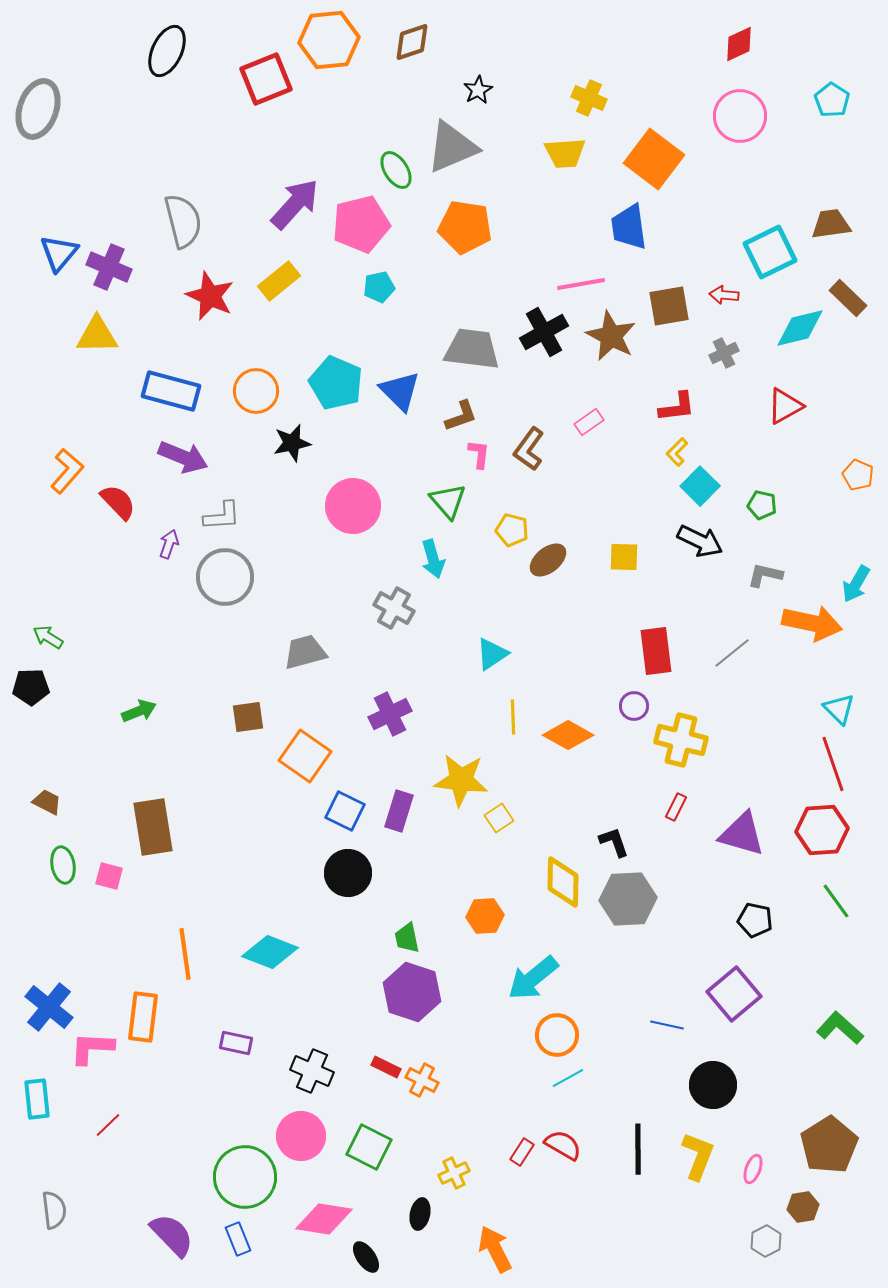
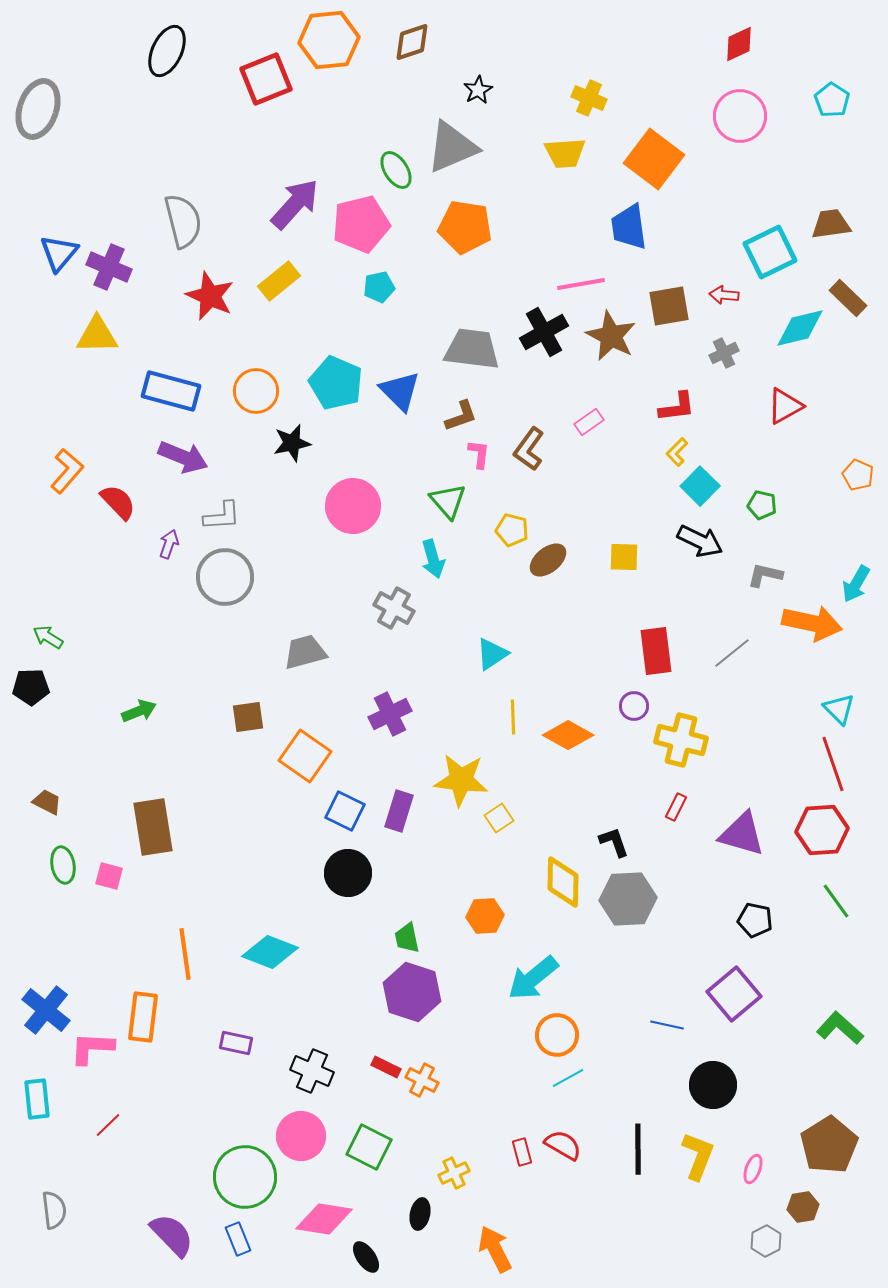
blue cross at (49, 1007): moved 3 px left, 3 px down
red rectangle at (522, 1152): rotated 48 degrees counterclockwise
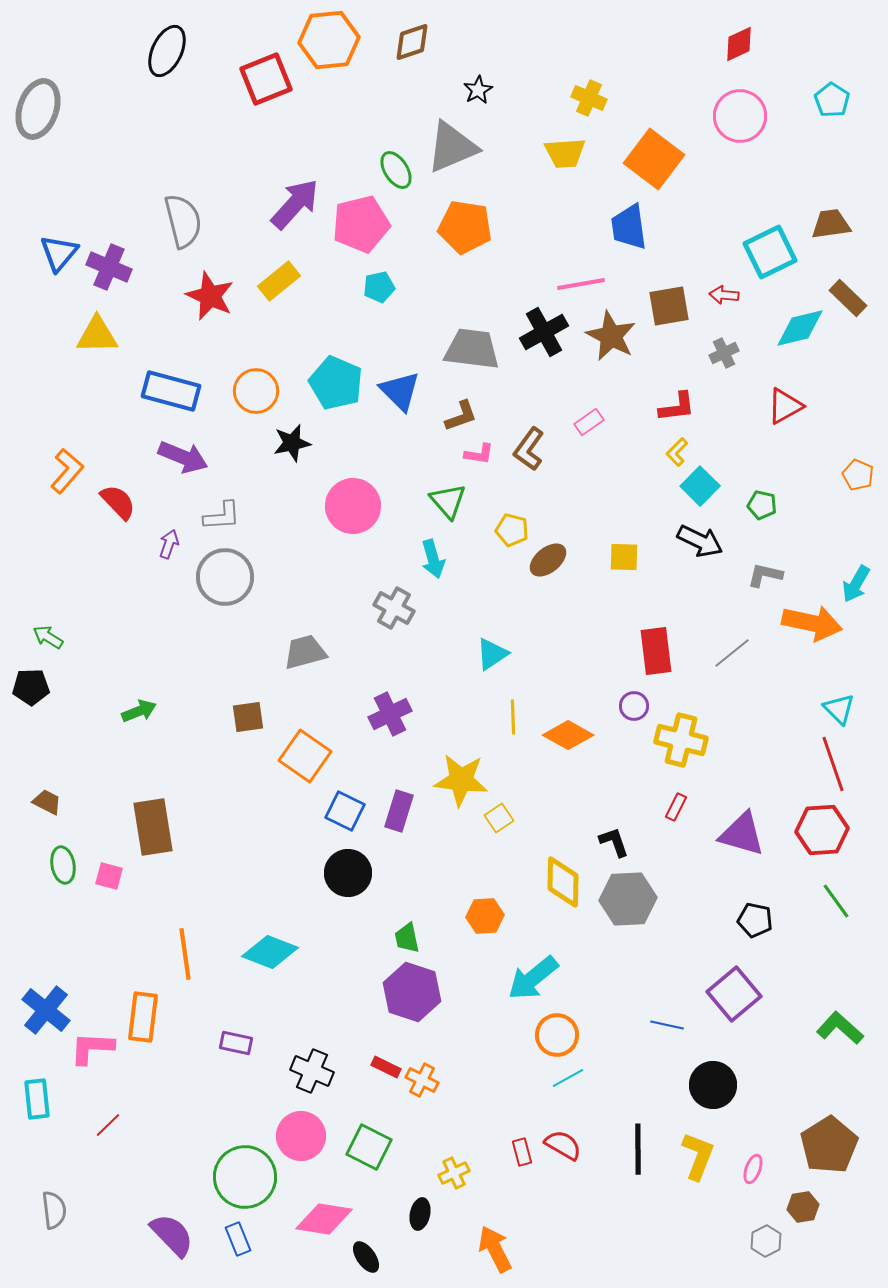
pink L-shape at (479, 454): rotated 92 degrees clockwise
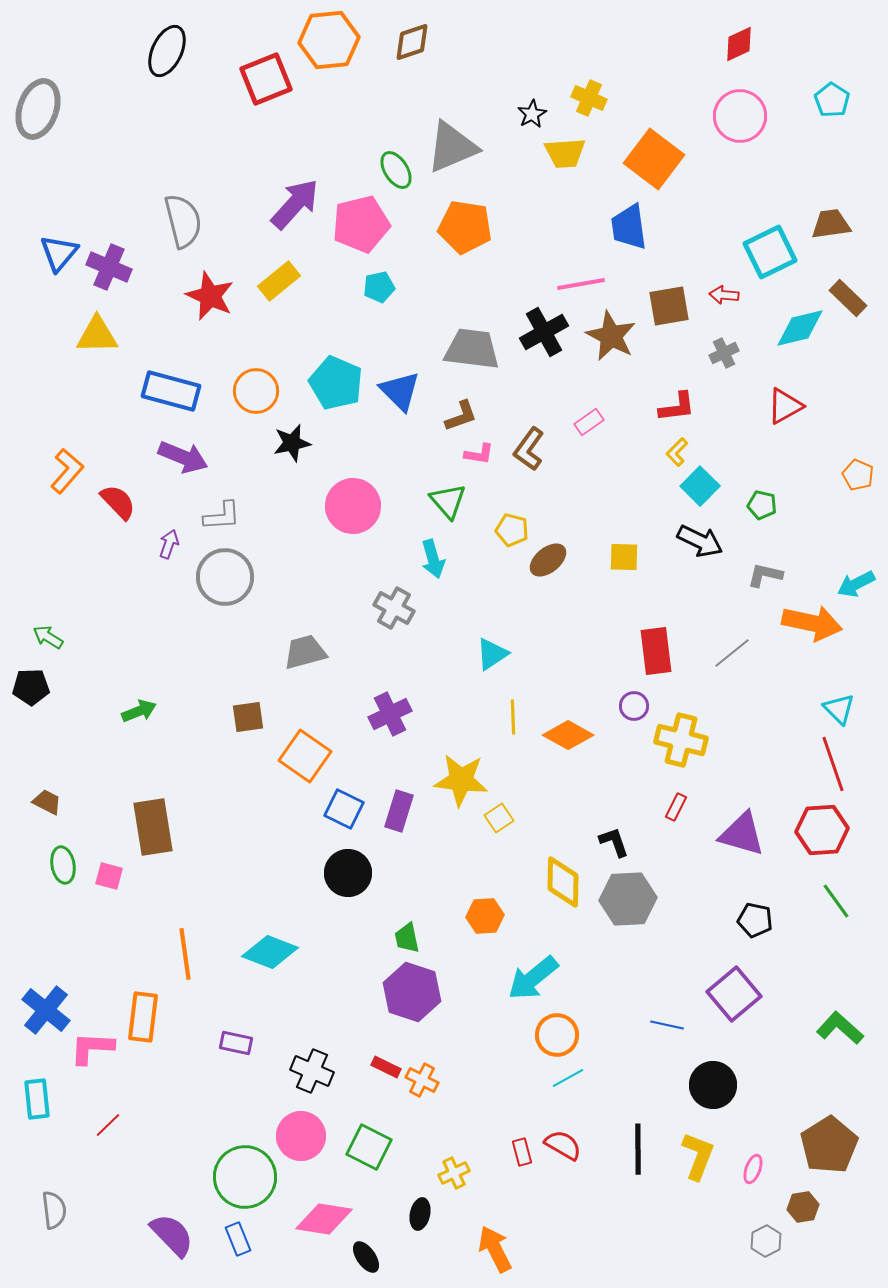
black star at (478, 90): moved 54 px right, 24 px down
cyan arrow at (856, 584): rotated 33 degrees clockwise
blue square at (345, 811): moved 1 px left, 2 px up
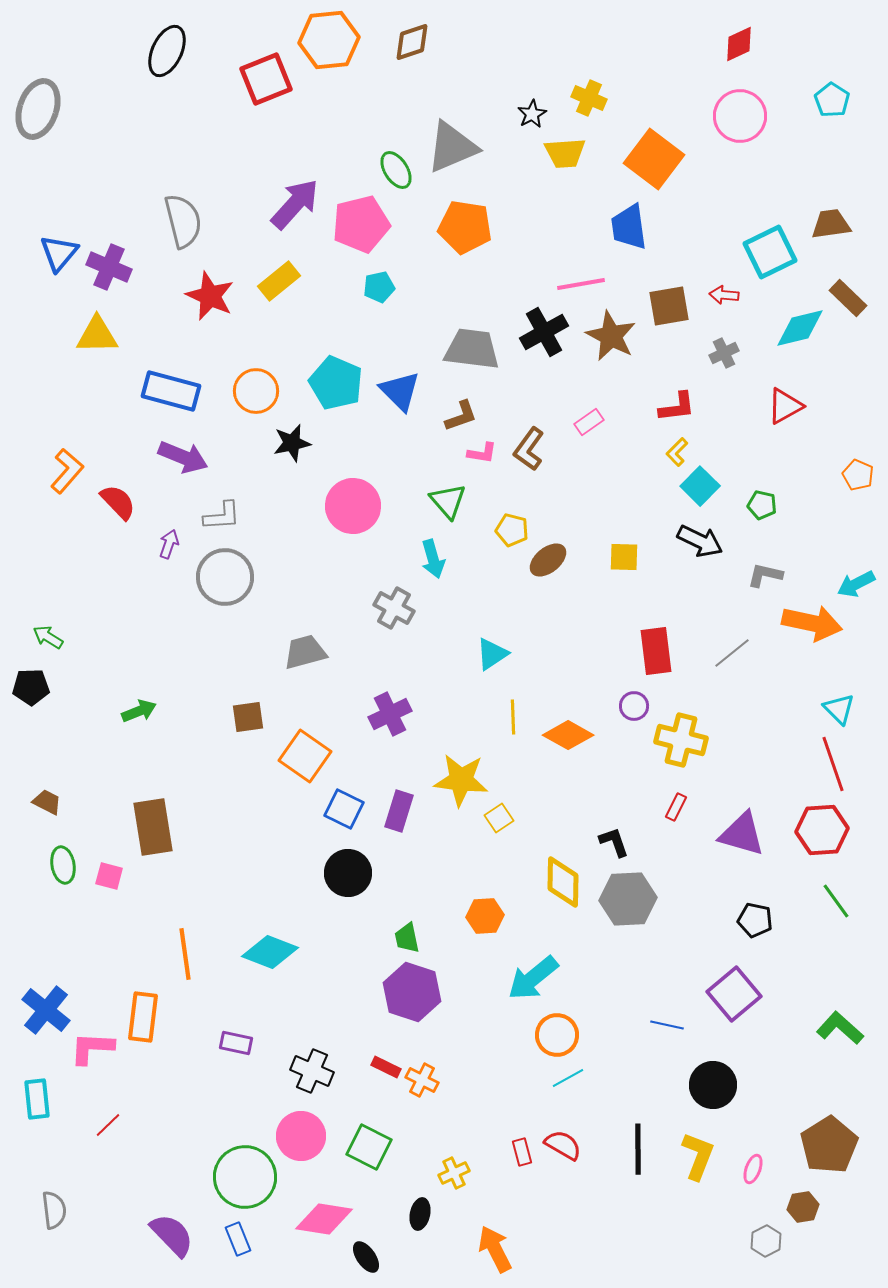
pink L-shape at (479, 454): moved 3 px right, 1 px up
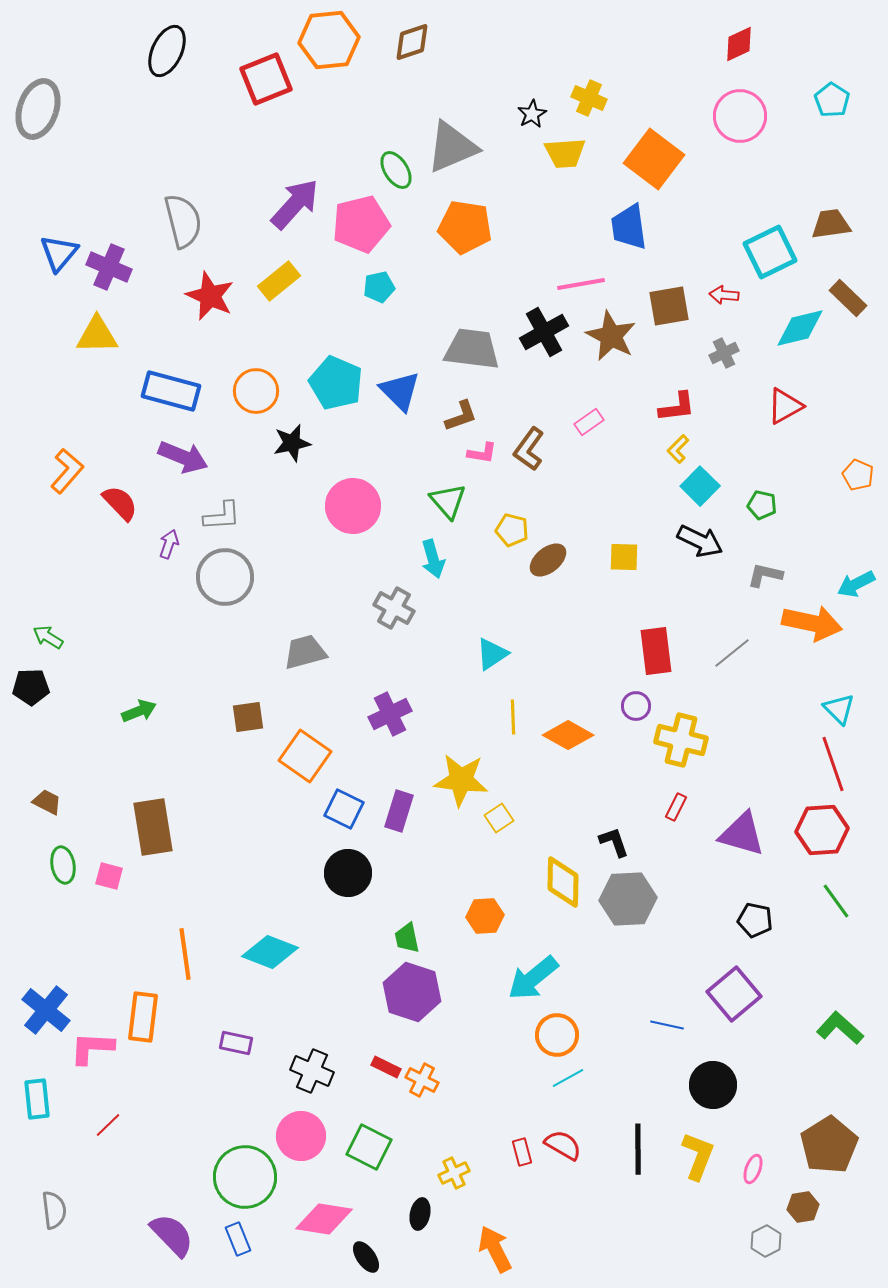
yellow L-shape at (677, 452): moved 1 px right, 3 px up
red semicircle at (118, 502): moved 2 px right, 1 px down
purple circle at (634, 706): moved 2 px right
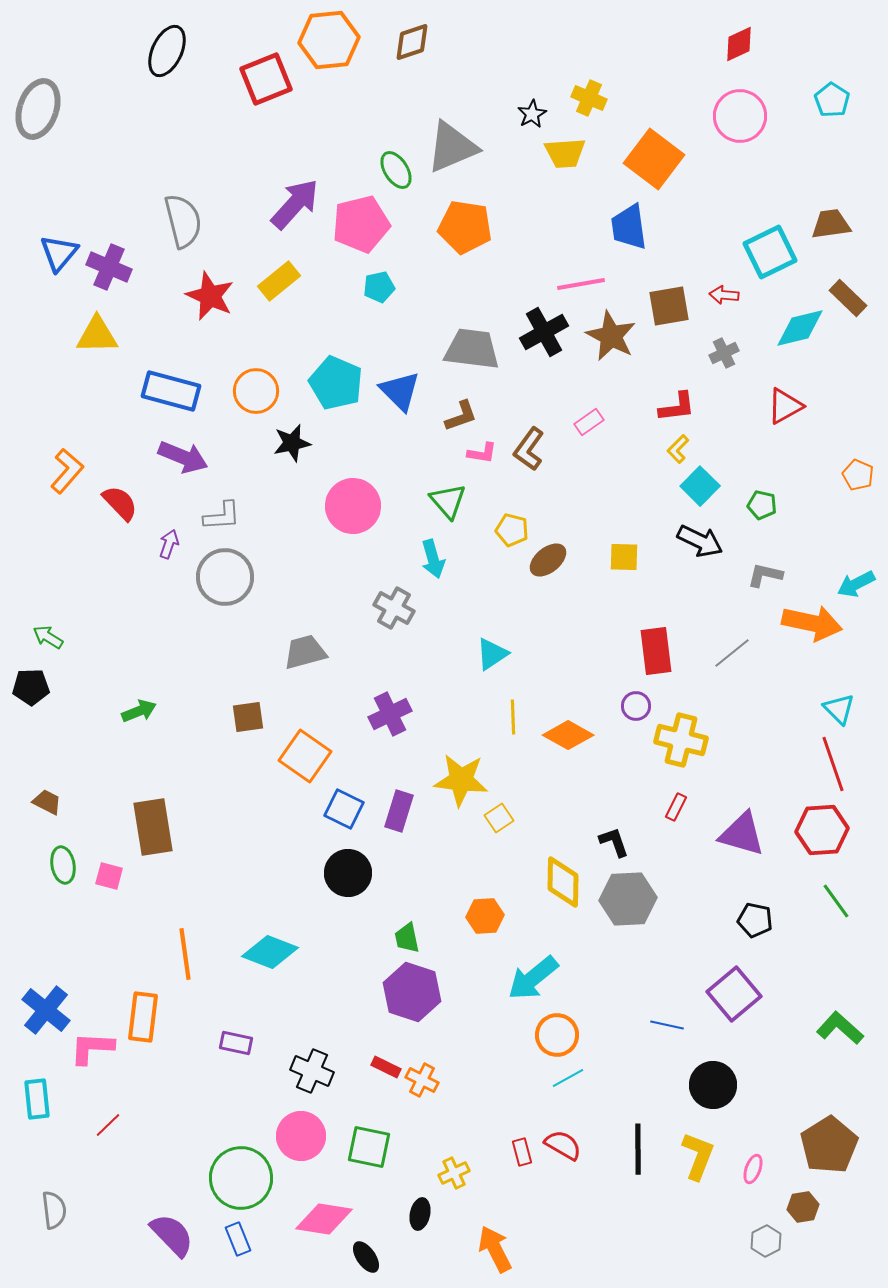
green square at (369, 1147): rotated 15 degrees counterclockwise
green circle at (245, 1177): moved 4 px left, 1 px down
